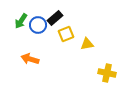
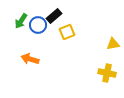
black rectangle: moved 1 px left, 2 px up
yellow square: moved 1 px right, 2 px up
yellow triangle: moved 26 px right
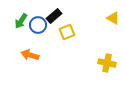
yellow triangle: moved 26 px up; rotated 40 degrees clockwise
orange arrow: moved 4 px up
yellow cross: moved 10 px up
